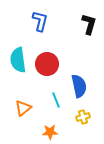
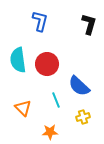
blue semicircle: rotated 145 degrees clockwise
orange triangle: rotated 36 degrees counterclockwise
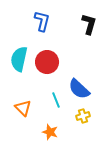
blue L-shape: moved 2 px right
cyan semicircle: moved 1 px right, 1 px up; rotated 20 degrees clockwise
red circle: moved 2 px up
blue semicircle: moved 3 px down
yellow cross: moved 1 px up
orange star: rotated 21 degrees clockwise
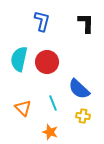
black L-shape: moved 3 px left, 1 px up; rotated 15 degrees counterclockwise
cyan line: moved 3 px left, 3 px down
yellow cross: rotated 24 degrees clockwise
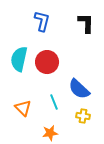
cyan line: moved 1 px right, 1 px up
orange star: moved 1 px down; rotated 28 degrees counterclockwise
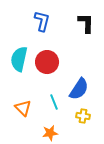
blue semicircle: rotated 100 degrees counterclockwise
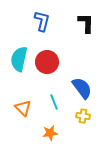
blue semicircle: moved 3 px right, 1 px up; rotated 70 degrees counterclockwise
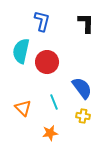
cyan semicircle: moved 2 px right, 8 px up
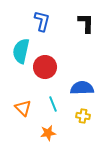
red circle: moved 2 px left, 5 px down
blue semicircle: rotated 55 degrees counterclockwise
cyan line: moved 1 px left, 2 px down
orange star: moved 2 px left
